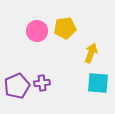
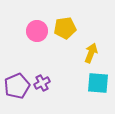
purple cross: rotated 21 degrees counterclockwise
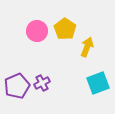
yellow pentagon: moved 1 px down; rotated 30 degrees counterclockwise
yellow arrow: moved 4 px left, 6 px up
cyan square: rotated 25 degrees counterclockwise
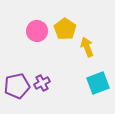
yellow arrow: rotated 42 degrees counterclockwise
purple pentagon: rotated 10 degrees clockwise
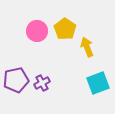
purple pentagon: moved 1 px left, 6 px up
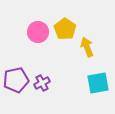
pink circle: moved 1 px right, 1 px down
cyan square: rotated 10 degrees clockwise
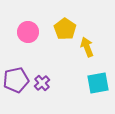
pink circle: moved 10 px left
purple cross: rotated 14 degrees counterclockwise
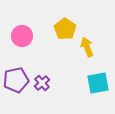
pink circle: moved 6 px left, 4 px down
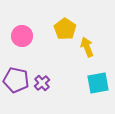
purple pentagon: rotated 25 degrees clockwise
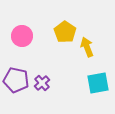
yellow pentagon: moved 3 px down
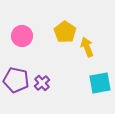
cyan square: moved 2 px right
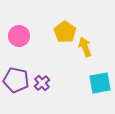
pink circle: moved 3 px left
yellow arrow: moved 2 px left
